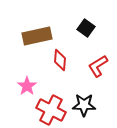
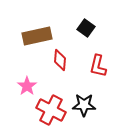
red L-shape: rotated 45 degrees counterclockwise
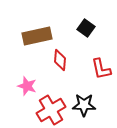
red L-shape: moved 3 px right, 3 px down; rotated 25 degrees counterclockwise
pink star: rotated 18 degrees counterclockwise
red cross: rotated 32 degrees clockwise
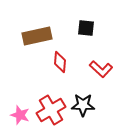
black square: rotated 30 degrees counterclockwise
red diamond: moved 2 px down
red L-shape: rotated 35 degrees counterclockwise
pink star: moved 7 px left, 29 px down
black star: moved 1 px left
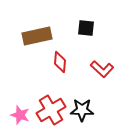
red L-shape: moved 1 px right
black star: moved 1 px left, 5 px down
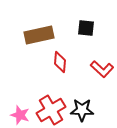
brown rectangle: moved 2 px right, 1 px up
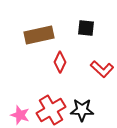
red diamond: rotated 20 degrees clockwise
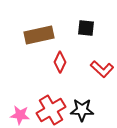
pink star: rotated 12 degrees counterclockwise
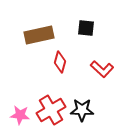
red diamond: rotated 10 degrees counterclockwise
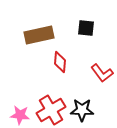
red diamond: rotated 10 degrees counterclockwise
red L-shape: moved 4 px down; rotated 10 degrees clockwise
